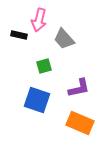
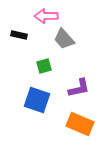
pink arrow: moved 7 px right, 4 px up; rotated 75 degrees clockwise
orange rectangle: moved 1 px down
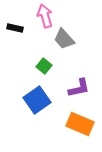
pink arrow: moved 1 px left; rotated 75 degrees clockwise
black rectangle: moved 4 px left, 7 px up
green square: rotated 35 degrees counterclockwise
blue square: rotated 36 degrees clockwise
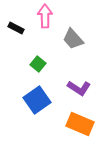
pink arrow: rotated 15 degrees clockwise
black rectangle: moved 1 px right; rotated 14 degrees clockwise
gray trapezoid: moved 9 px right
green square: moved 6 px left, 2 px up
purple L-shape: rotated 45 degrees clockwise
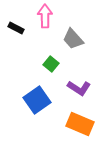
green square: moved 13 px right
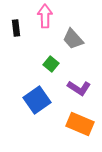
black rectangle: rotated 56 degrees clockwise
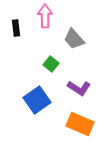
gray trapezoid: moved 1 px right
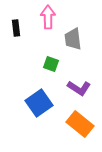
pink arrow: moved 3 px right, 1 px down
gray trapezoid: moved 1 px left; rotated 35 degrees clockwise
green square: rotated 21 degrees counterclockwise
blue square: moved 2 px right, 3 px down
orange rectangle: rotated 16 degrees clockwise
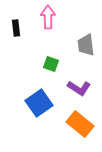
gray trapezoid: moved 13 px right, 6 px down
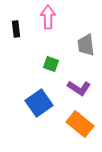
black rectangle: moved 1 px down
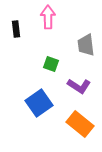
purple L-shape: moved 2 px up
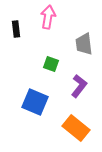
pink arrow: rotated 10 degrees clockwise
gray trapezoid: moved 2 px left, 1 px up
purple L-shape: rotated 85 degrees counterclockwise
blue square: moved 4 px left, 1 px up; rotated 32 degrees counterclockwise
orange rectangle: moved 4 px left, 4 px down
